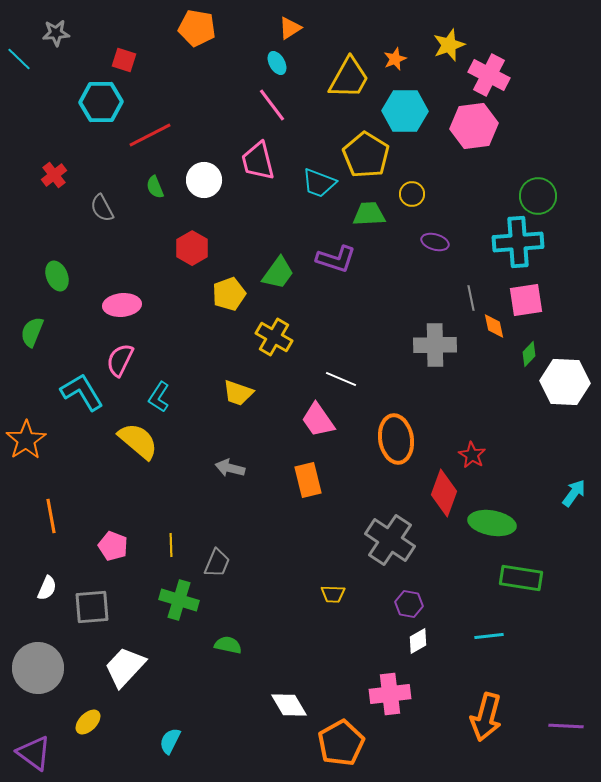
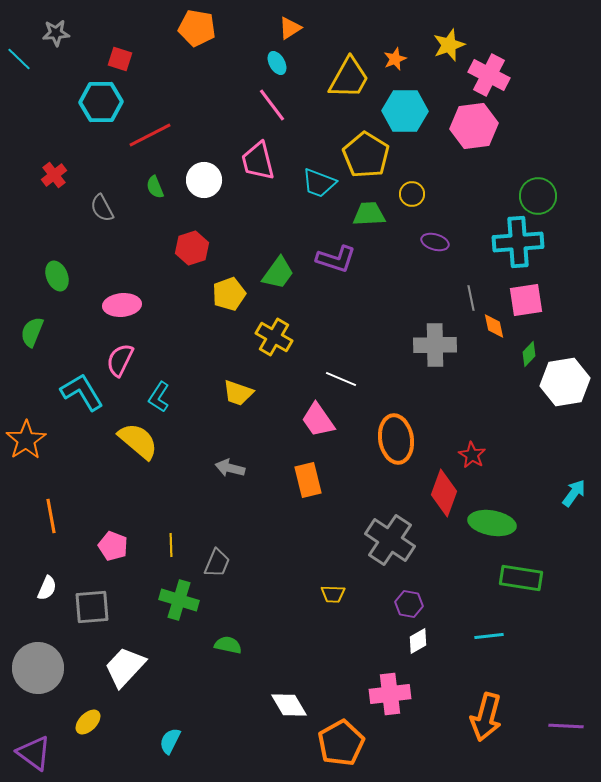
red square at (124, 60): moved 4 px left, 1 px up
red hexagon at (192, 248): rotated 12 degrees clockwise
white hexagon at (565, 382): rotated 12 degrees counterclockwise
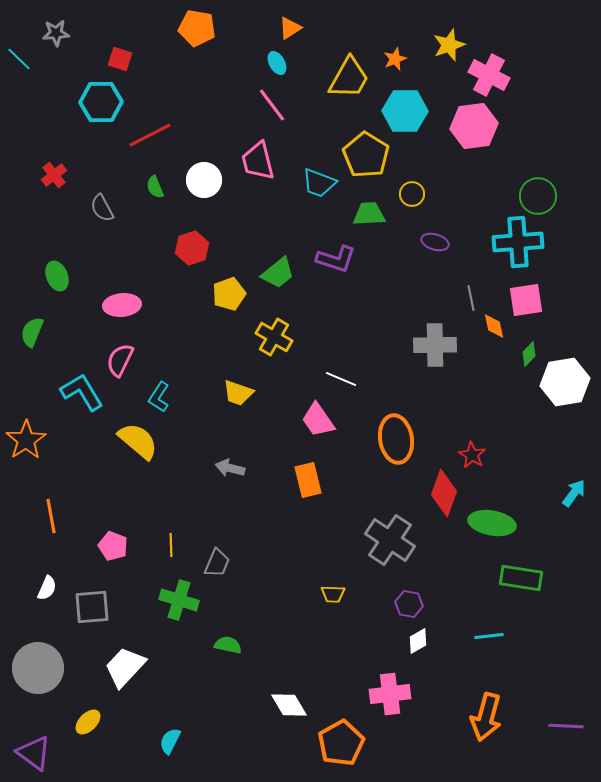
green trapezoid at (278, 273): rotated 15 degrees clockwise
